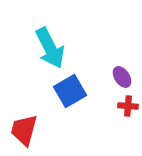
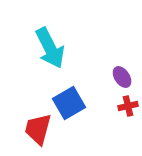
blue square: moved 1 px left, 12 px down
red cross: rotated 18 degrees counterclockwise
red trapezoid: moved 14 px right, 1 px up
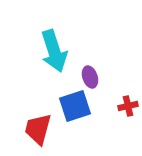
cyan arrow: moved 4 px right, 3 px down; rotated 9 degrees clockwise
purple ellipse: moved 32 px left; rotated 15 degrees clockwise
blue square: moved 6 px right, 3 px down; rotated 12 degrees clockwise
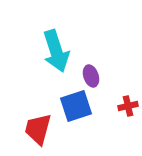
cyan arrow: moved 2 px right
purple ellipse: moved 1 px right, 1 px up
blue square: moved 1 px right
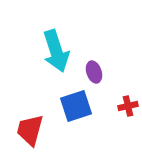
purple ellipse: moved 3 px right, 4 px up
red trapezoid: moved 8 px left, 1 px down
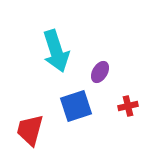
purple ellipse: moved 6 px right; rotated 50 degrees clockwise
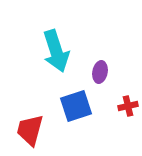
purple ellipse: rotated 20 degrees counterclockwise
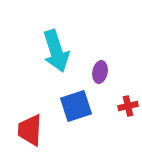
red trapezoid: rotated 12 degrees counterclockwise
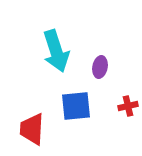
purple ellipse: moved 5 px up
blue square: rotated 12 degrees clockwise
red trapezoid: moved 2 px right, 1 px up
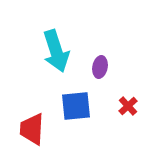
red cross: rotated 30 degrees counterclockwise
